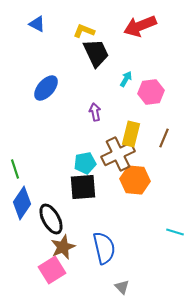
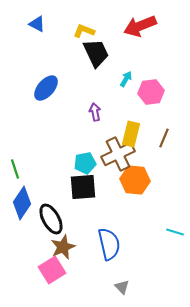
blue semicircle: moved 5 px right, 4 px up
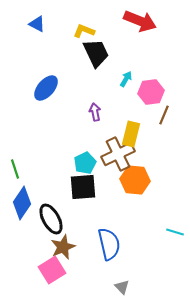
red arrow: moved 5 px up; rotated 136 degrees counterclockwise
brown line: moved 23 px up
cyan pentagon: rotated 15 degrees counterclockwise
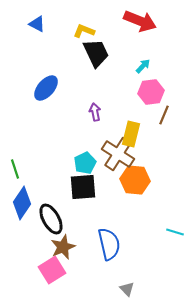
cyan arrow: moved 17 px right, 13 px up; rotated 14 degrees clockwise
brown cross: rotated 32 degrees counterclockwise
gray triangle: moved 5 px right, 2 px down
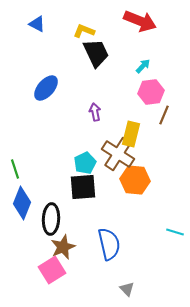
blue diamond: rotated 12 degrees counterclockwise
black ellipse: rotated 32 degrees clockwise
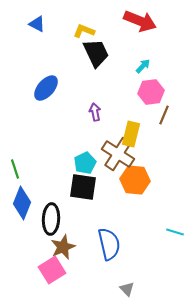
black square: rotated 12 degrees clockwise
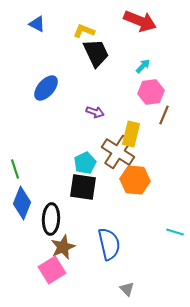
purple arrow: rotated 120 degrees clockwise
brown cross: moved 2 px up
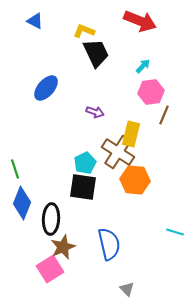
blue triangle: moved 2 px left, 3 px up
pink square: moved 2 px left, 1 px up
